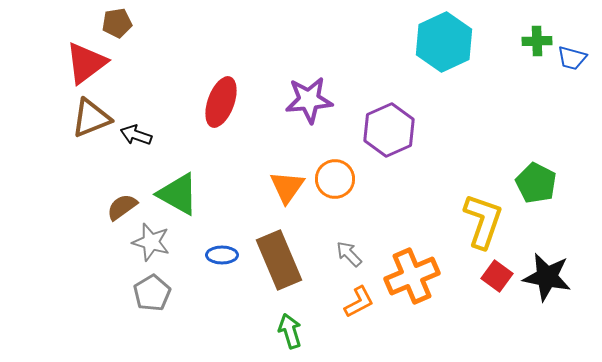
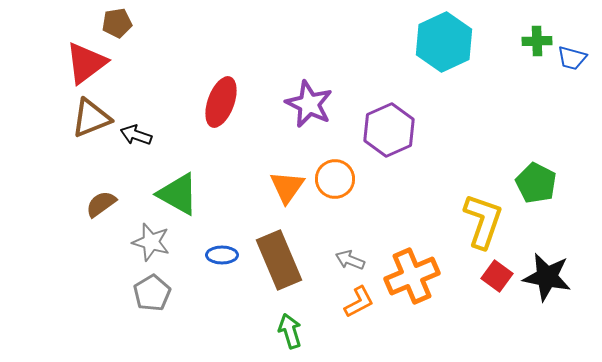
purple star: moved 4 px down; rotated 30 degrees clockwise
brown semicircle: moved 21 px left, 3 px up
gray arrow: moved 1 px right, 6 px down; rotated 24 degrees counterclockwise
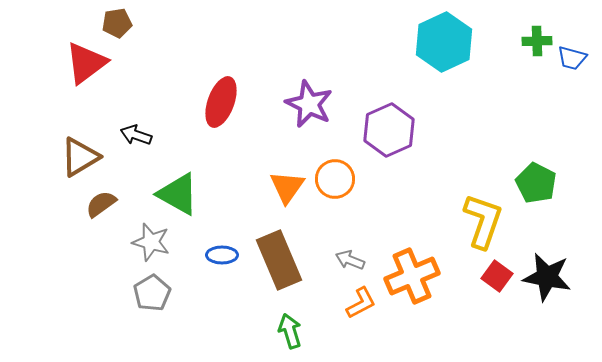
brown triangle: moved 11 px left, 39 px down; rotated 9 degrees counterclockwise
orange L-shape: moved 2 px right, 1 px down
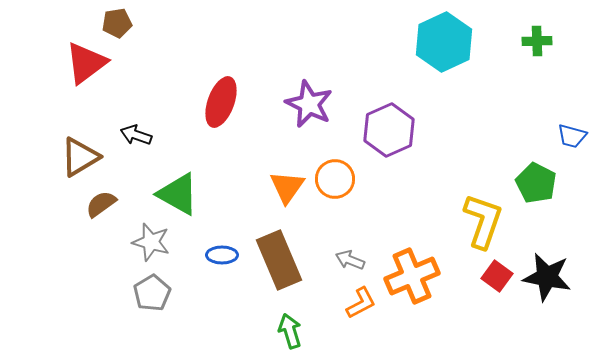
blue trapezoid: moved 78 px down
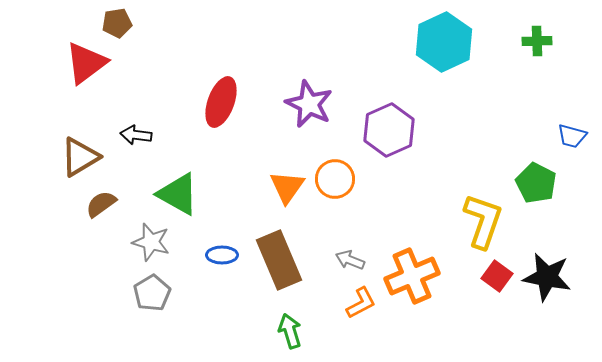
black arrow: rotated 12 degrees counterclockwise
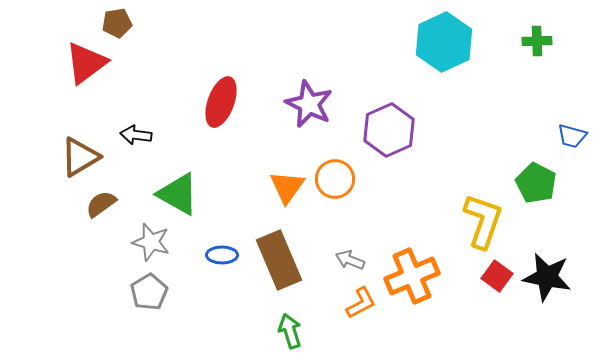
gray pentagon: moved 3 px left, 1 px up
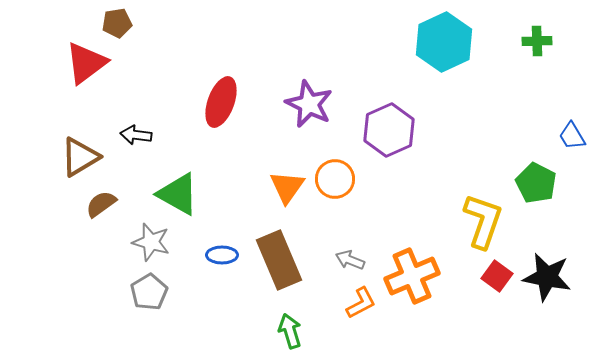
blue trapezoid: rotated 44 degrees clockwise
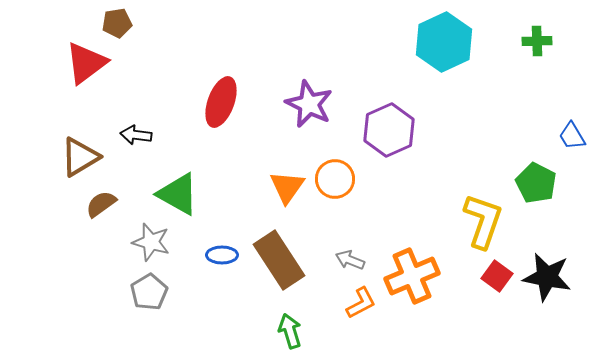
brown rectangle: rotated 10 degrees counterclockwise
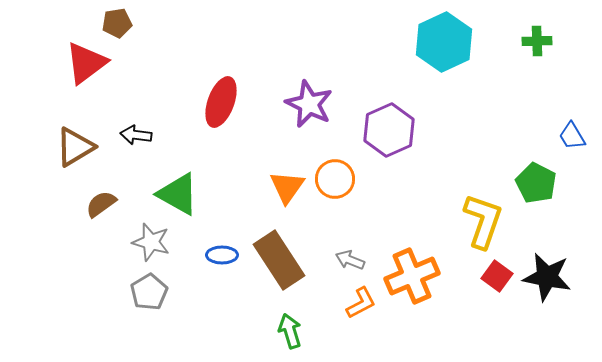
brown triangle: moved 5 px left, 10 px up
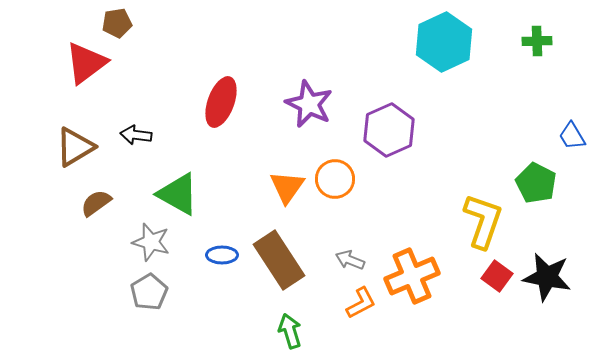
brown semicircle: moved 5 px left, 1 px up
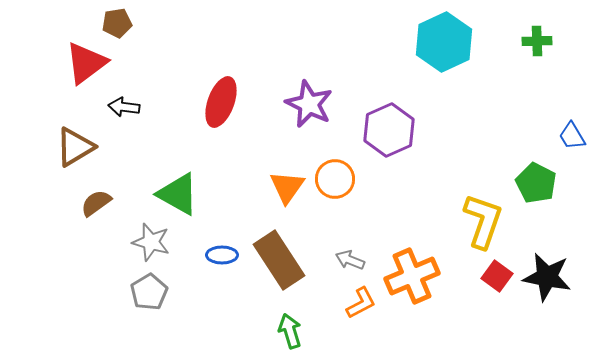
black arrow: moved 12 px left, 28 px up
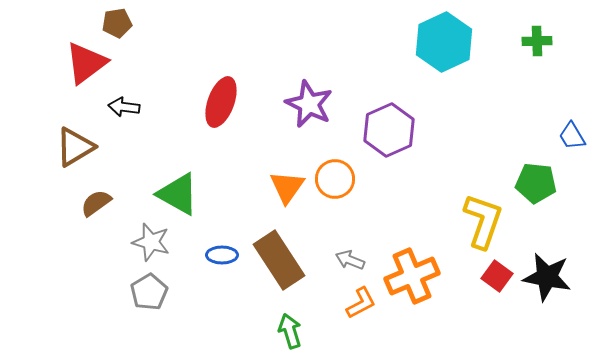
green pentagon: rotated 21 degrees counterclockwise
